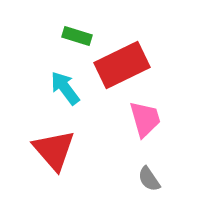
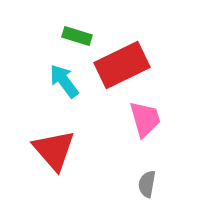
cyan arrow: moved 1 px left, 7 px up
gray semicircle: moved 2 px left, 5 px down; rotated 44 degrees clockwise
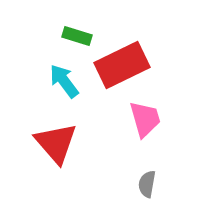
red triangle: moved 2 px right, 7 px up
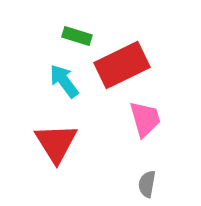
red triangle: rotated 9 degrees clockwise
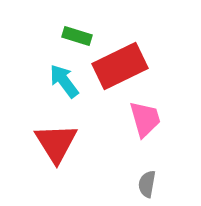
red rectangle: moved 2 px left, 1 px down
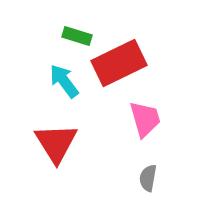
red rectangle: moved 1 px left, 3 px up
gray semicircle: moved 1 px right, 6 px up
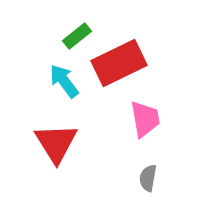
green rectangle: rotated 56 degrees counterclockwise
pink trapezoid: rotated 6 degrees clockwise
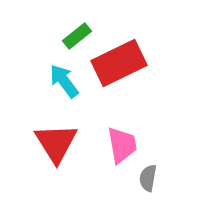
pink trapezoid: moved 23 px left, 26 px down
